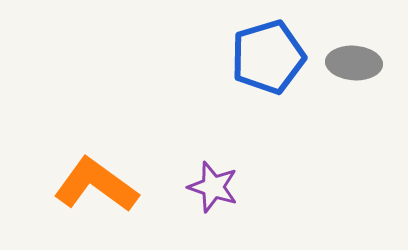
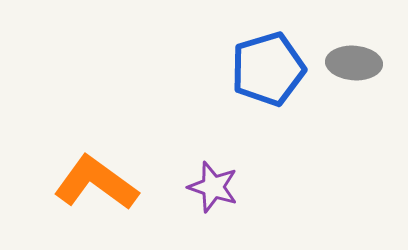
blue pentagon: moved 12 px down
orange L-shape: moved 2 px up
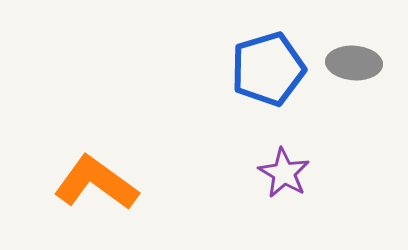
purple star: moved 71 px right, 14 px up; rotated 12 degrees clockwise
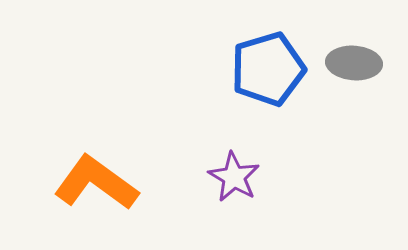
purple star: moved 50 px left, 4 px down
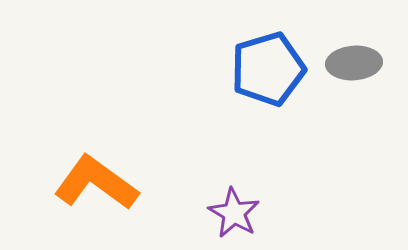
gray ellipse: rotated 8 degrees counterclockwise
purple star: moved 36 px down
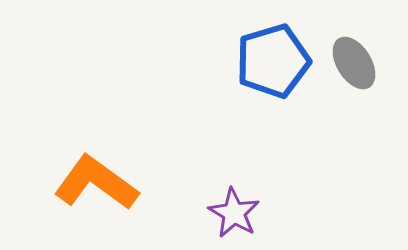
gray ellipse: rotated 62 degrees clockwise
blue pentagon: moved 5 px right, 8 px up
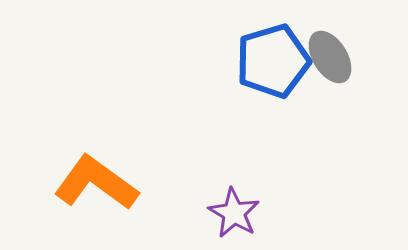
gray ellipse: moved 24 px left, 6 px up
